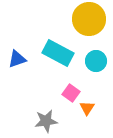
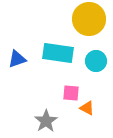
cyan rectangle: rotated 20 degrees counterclockwise
pink square: rotated 30 degrees counterclockwise
orange triangle: rotated 35 degrees counterclockwise
gray star: rotated 25 degrees counterclockwise
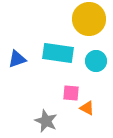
gray star: rotated 15 degrees counterclockwise
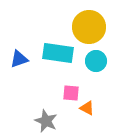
yellow circle: moved 8 px down
blue triangle: moved 2 px right
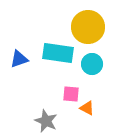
yellow circle: moved 1 px left
cyan circle: moved 4 px left, 3 px down
pink square: moved 1 px down
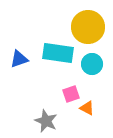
pink square: rotated 24 degrees counterclockwise
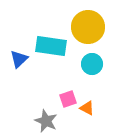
cyan rectangle: moved 7 px left, 7 px up
blue triangle: rotated 24 degrees counterclockwise
pink square: moved 3 px left, 5 px down
